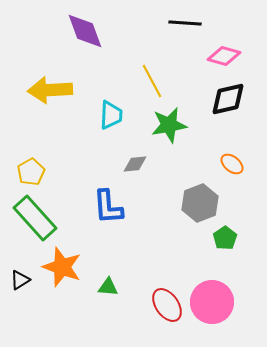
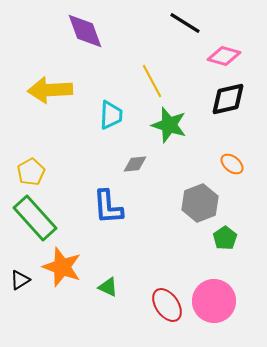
black line: rotated 28 degrees clockwise
green star: rotated 27 degrees clockwise
green triangle: rotated 20 degrees clockwise
pink circle: moved 2 px right, 1 px up
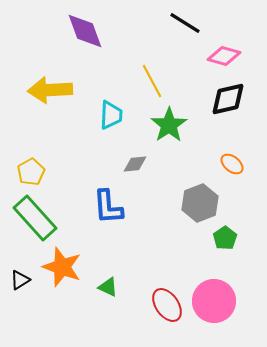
green star: rotated 21 degrees clockwise
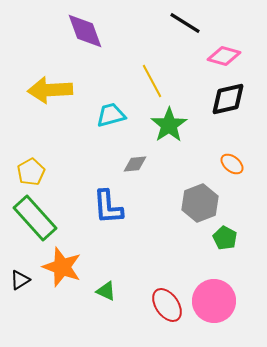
cyan trapezoid: rotated 108 degrees counterclockwise
green pentagon: rotated 10 degrees counterclockwise
green triangle: moved 2 px left, 4 px down
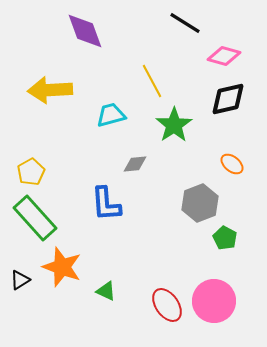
green star: moved 5 px right
blue L-shape: moved 2 px left, 3 px up
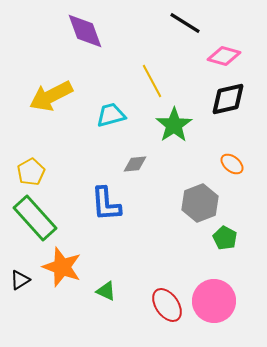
yellow arrow: moved 1 px right, 6 px down; rotated 24 degrees counterclockwise
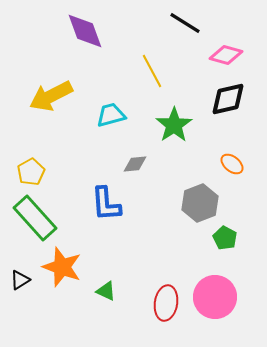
pink diamond: moved 2 px right, 1 px up
yellow line: moved 10 px up
pink circle: moved 1 px right, 4 px up
red ellipse: moved 1 px left, 2 px up; rotated 44 degrees clockwise
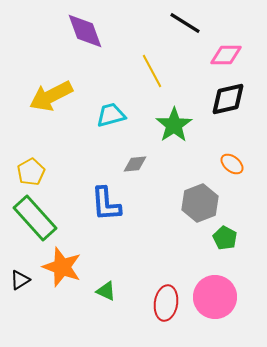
pink diamond: rotated 16 degrees counterclockwise
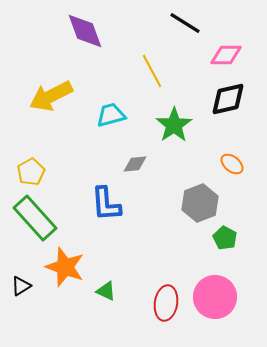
orange star: moved 3 px right
black triangle: moved 1 px right, 6 px down
